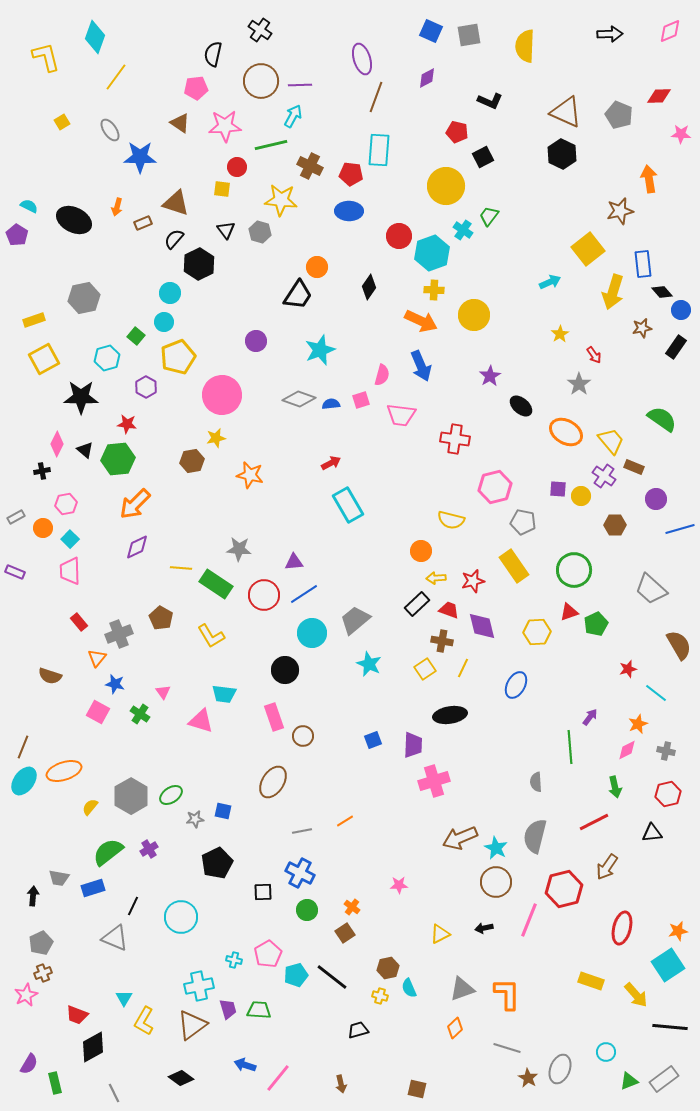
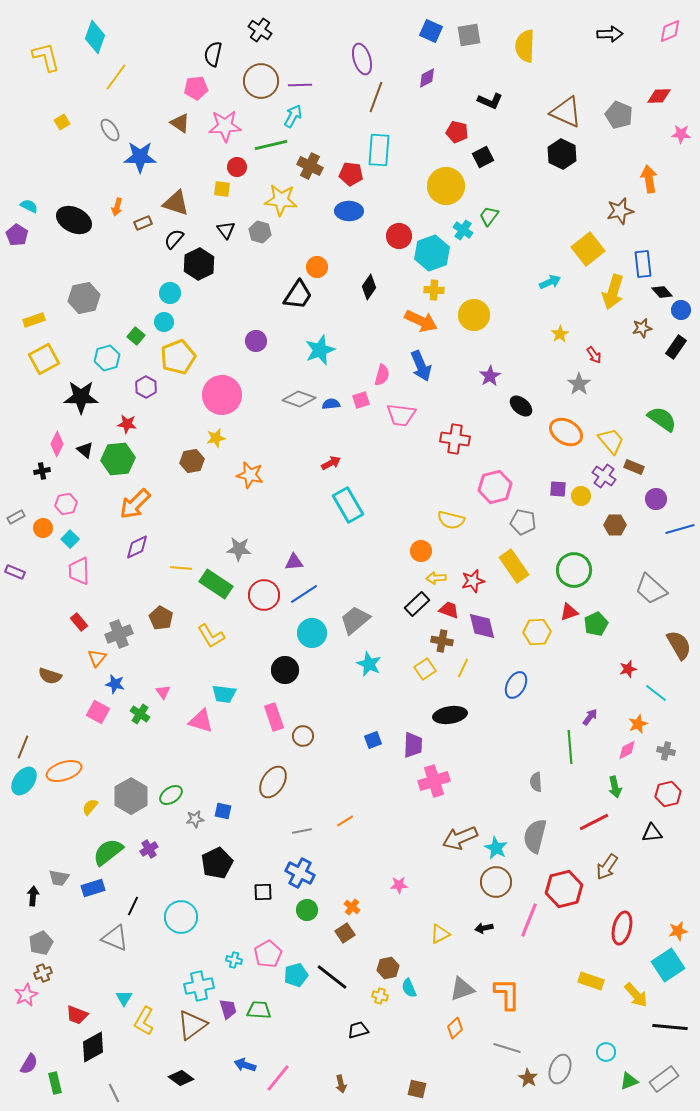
pink trapezoid at (70, 571): moved 9 px right
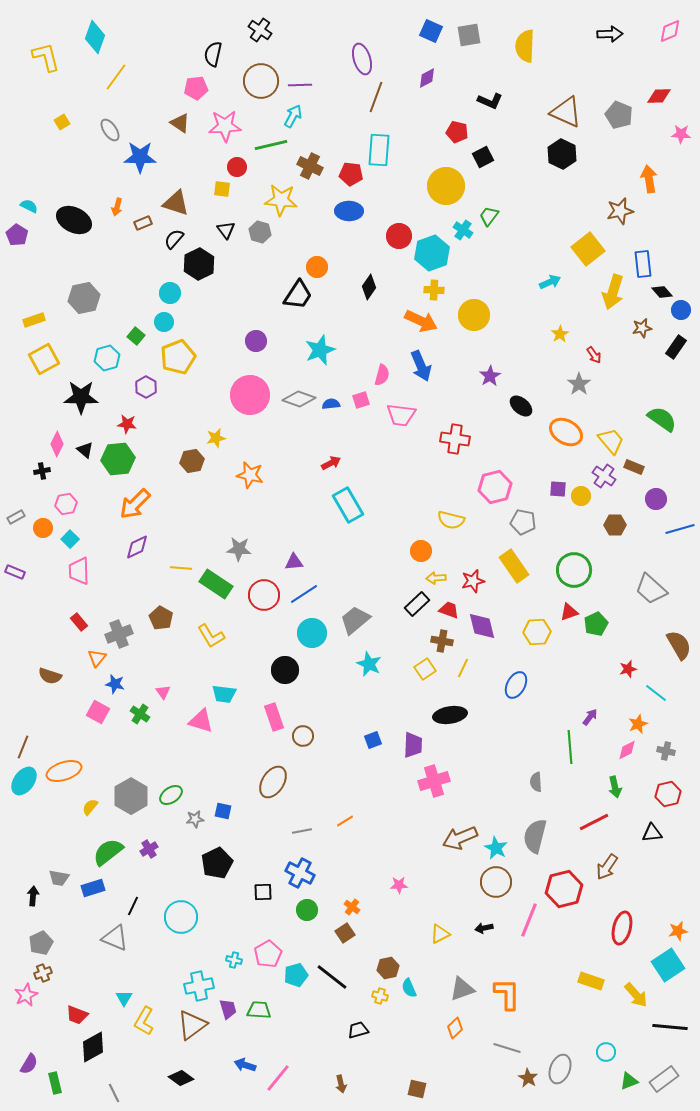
pink circle at (222, 395): moved 28 px right
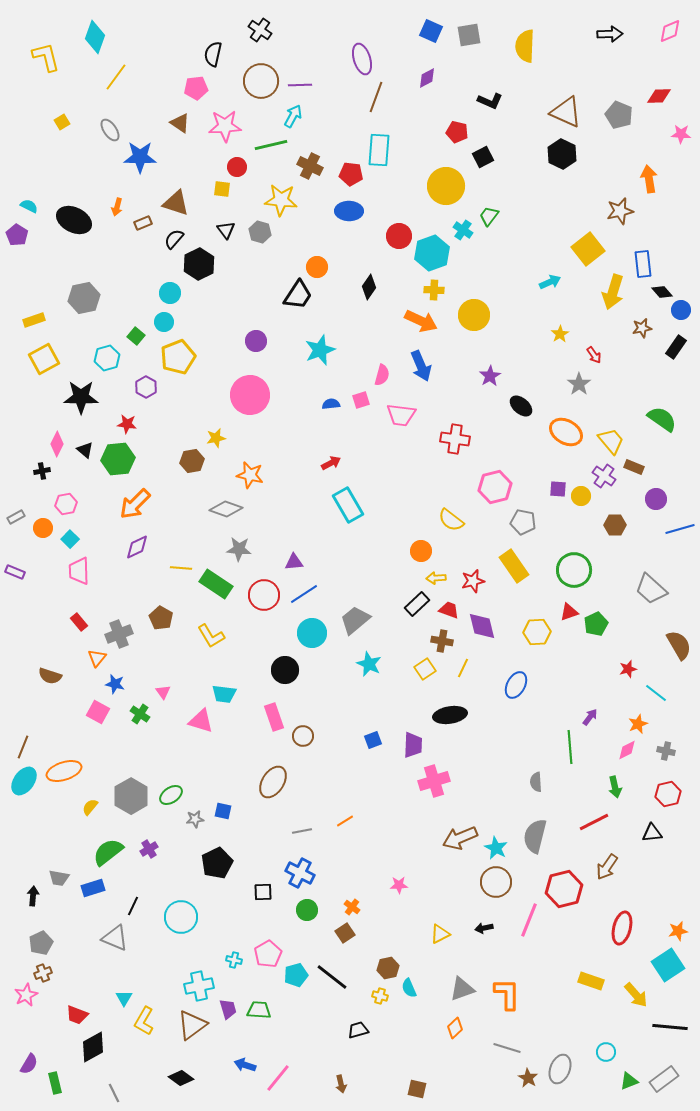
gray diamond at (299, 399): moved 73 px left, 110 px down
yellow semicircle at (451, 520): rotated 24 degrees clockwise
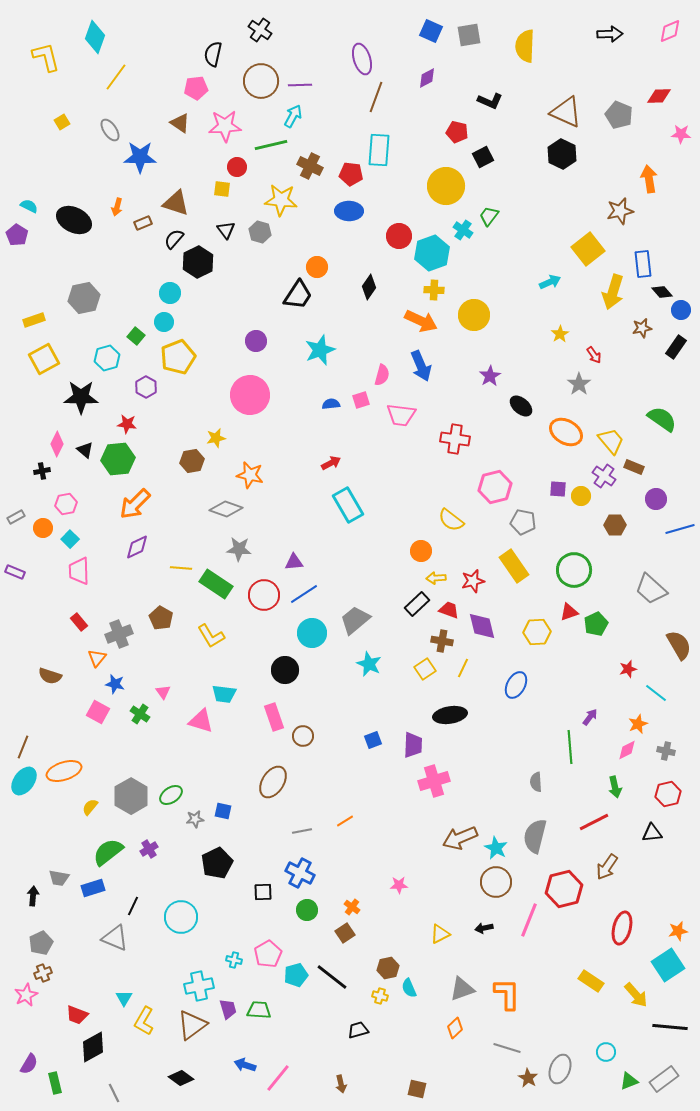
black hexagon at (199, 264): moved 1 px left, 2 px up
yellow rectangle at (591, 981): rotated 15 degrees clockwise
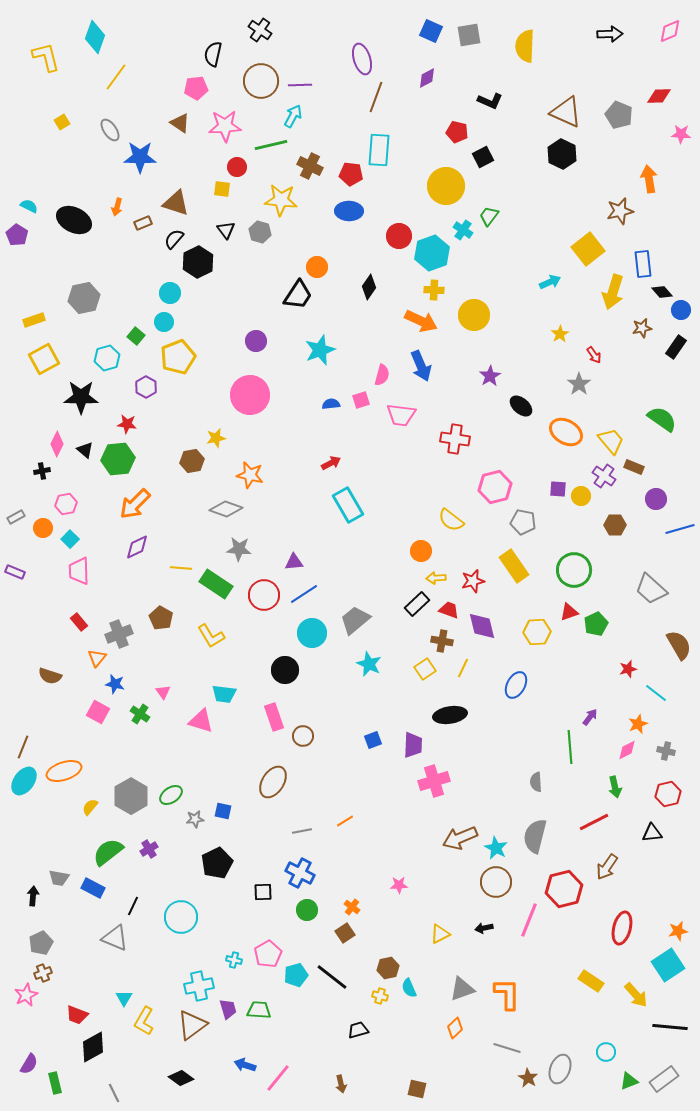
blue rectangle at (93, 888): rotated 45 degrees clockwise
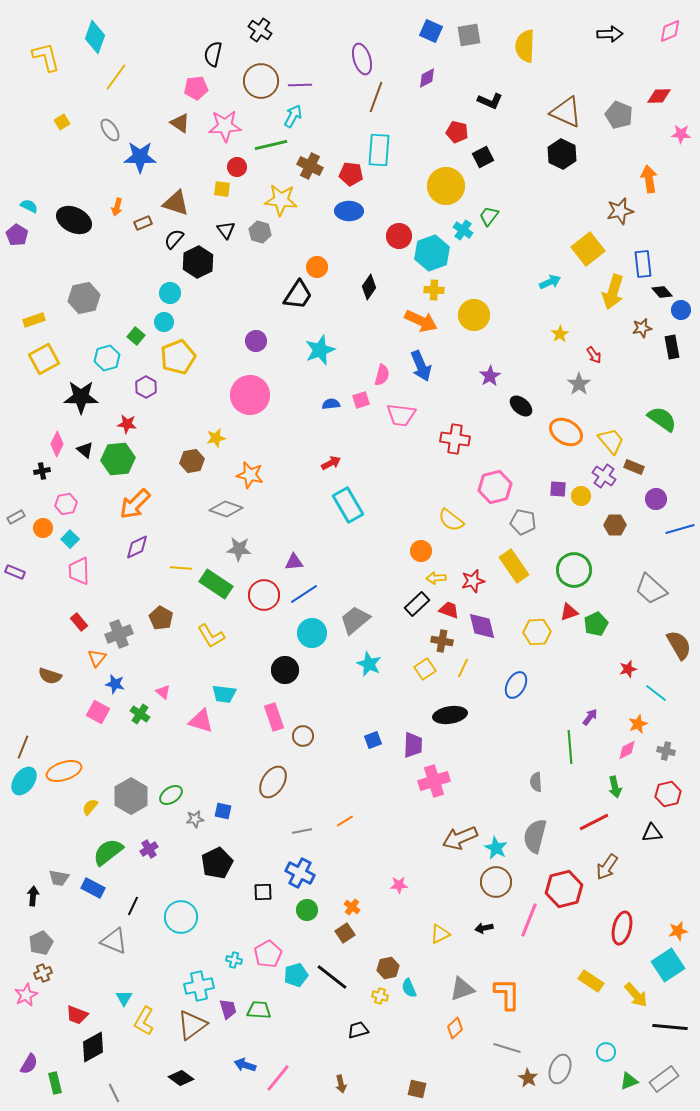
black rectangle at (676, 347): moved 4 px left; rotated 45 degrees counterclockwise
pink triangle at (163, 692): rotated 14 degrees counterclockwise
gray triangle at (115, 938): moved 1 px left, 3 px down
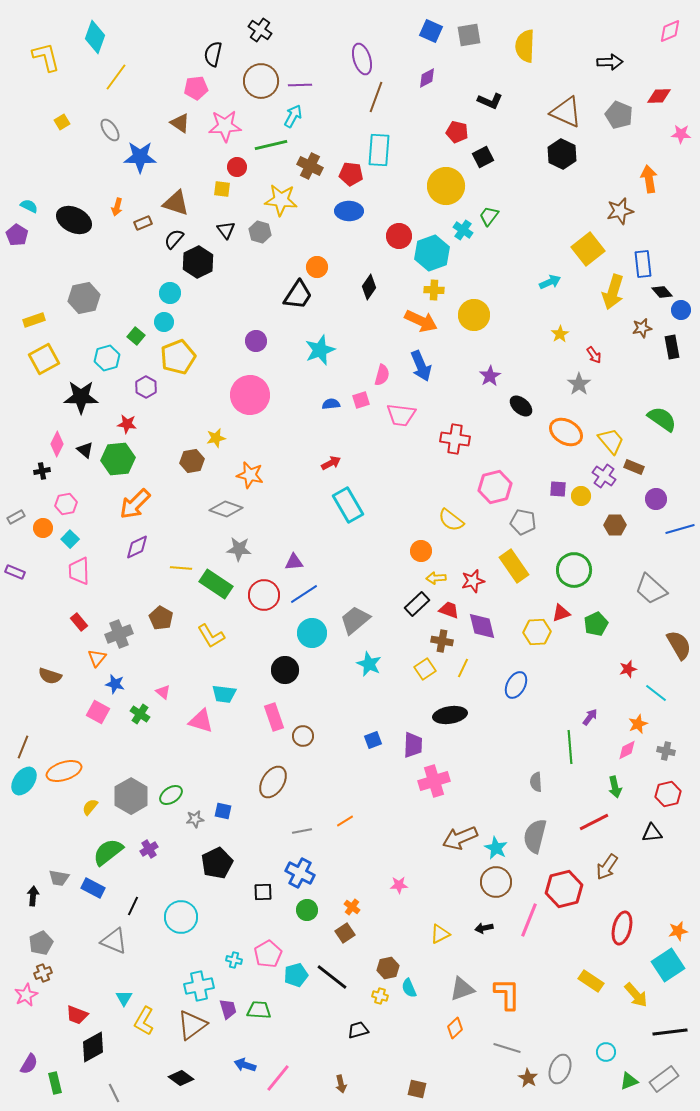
black arrow at (610, 34): moved 28 px down
red triangle at (569, 612): moved 8 px left, 1 px down
black line at (670, 1027): moved 5 px down; rotated 12 degrees counterclockwise
